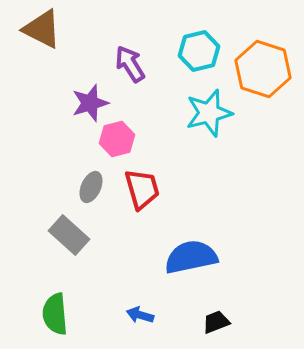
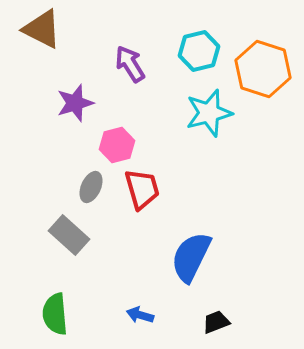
purple star: moved 15 px left
pink hexagon: moved 6 px down
blue semicircle: rotated 52 degrees counterclockwise
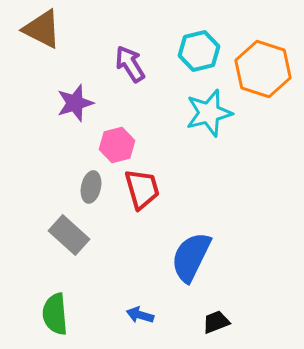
gray ellipse: rotated 12 degrees counterclockwise
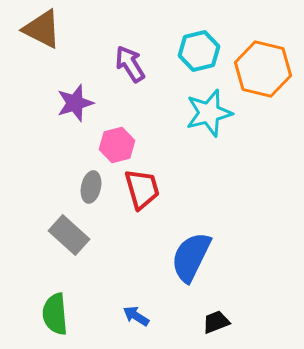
orange hexagon: rotated 4 degrees counterclockwise
blue arrow: moved 4 px left, 1 px down; rotated 16 degrees clockwise
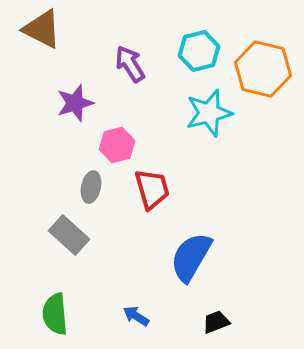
red trapezoid: moved 10 px right
blue semicircle: rotated 4 degrees clockwise
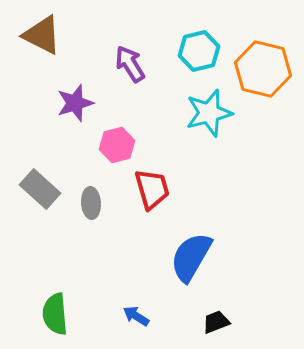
brown triangle: moved 6 px down
gray ellipse: moved 16 px down; rotated 16 degrees counterclockwise
gray rectangle: moved 29 px left, 46 px up
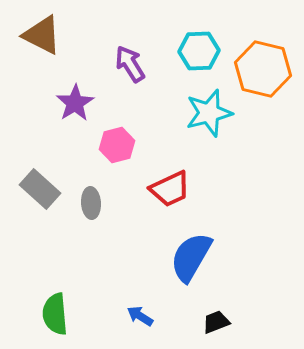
cyan hexagon: rotated 12 degrees clockwise
purple star: rotated 15 degrees counterclockwise
red trapezoid: moved 18 px right; rotated 81 degrees clockwise
blue arrow: moved 4 px right
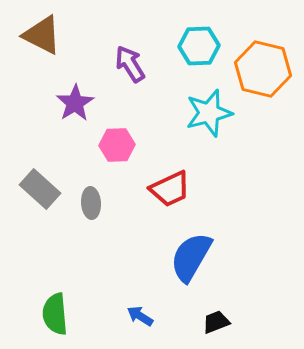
cyan hexagon: moved 5 px up
pink hexagon: rotated 12 degrees clockwise
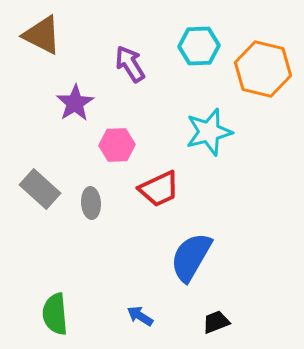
cyan star: moved 19 px down
red trapezoid: moved 11 px left
